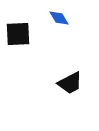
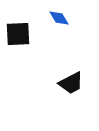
black trapezoid: moved 1 px right
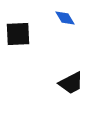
blue diamond: moved 6 px right
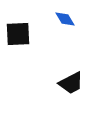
blue diamond: moved 1 px down
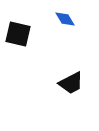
black square: rotated 16 degrees clockwise
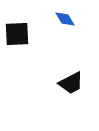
black square: moved 1 px left; rotated 16 degrees counterclockwise
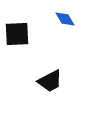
black trapezoid: moved 21 px left, 2 px up
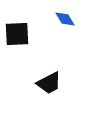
black trapezoid: moved 1 px left, 2 px down
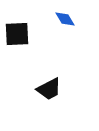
black trapezoid: moved 6 px down
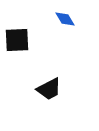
black square: moved 6 px down
